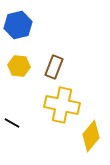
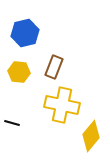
blue hexagon: moved 7 px right, 8 px down
yellow hexagon: moved 6 px down
black line: rotated 14 degrees counterclockwise
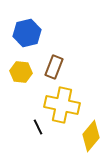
blue hexagon: moved 2 px right
yellow hexagon: moved 2 px right
black line: moved 26 px right, 4 px down; rotated 49 degrees clockwise
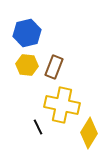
yellow hexagon: moved 6 px right, 7 px up
yellow diamond: moved 2 px left, 3 px up; rotated 8 degrees counterclockwise
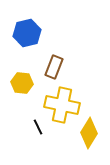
yellow hexagon: moved 5 px left, 18 px down
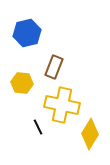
yellow diamond: moved 1 px right, 1 px down
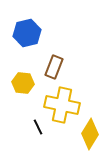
yellow hexagon: moved 1 px right
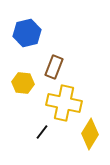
yellow cross: moved 2 px right, 2 px up
black line: moved 4 px right, 5 px down; rotated 63 degrees clockwise
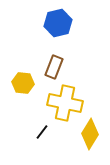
blue hexagon: moved 31 px right, 10 px up
yellow cross: moved 1 px right
